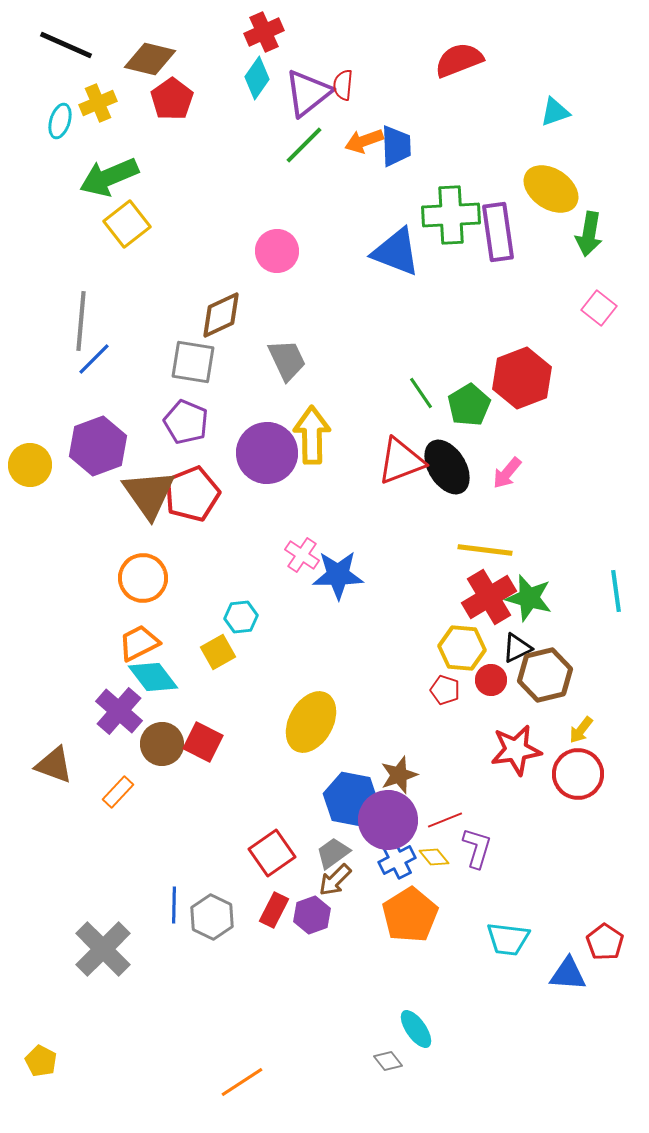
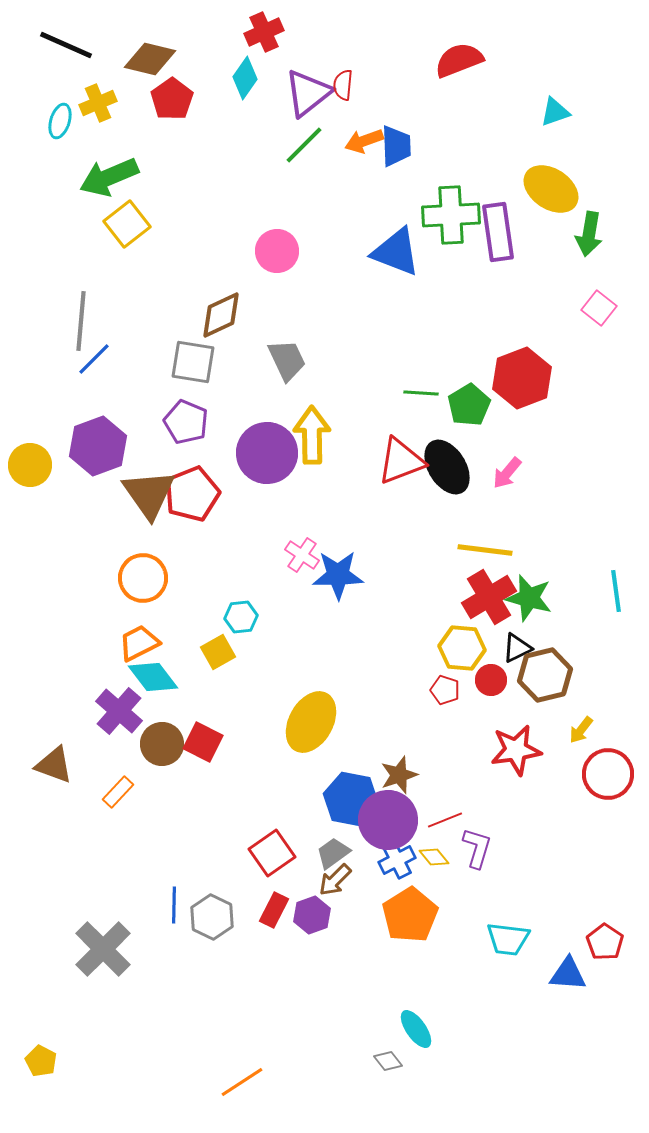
cyan diamond at (257, 78): moved 12 px left
green line at (421, 393): rotated 52 degrees counterclockwise
red circle at (578, 774): moved 30 px right
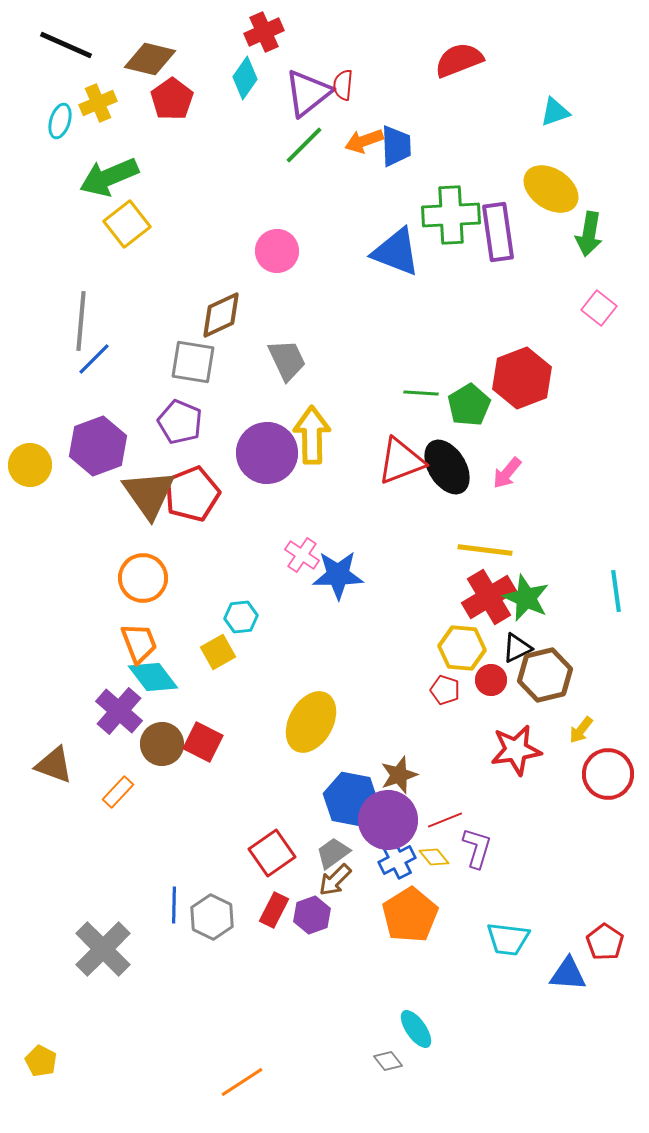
purple pentagon at (186, 422): moved 6 px left
green star at (529, 598): moved 3 px left; rotated 9 degrees clockwise
orange trapezoid at (139, 643): rotated 96 degrees clockwise
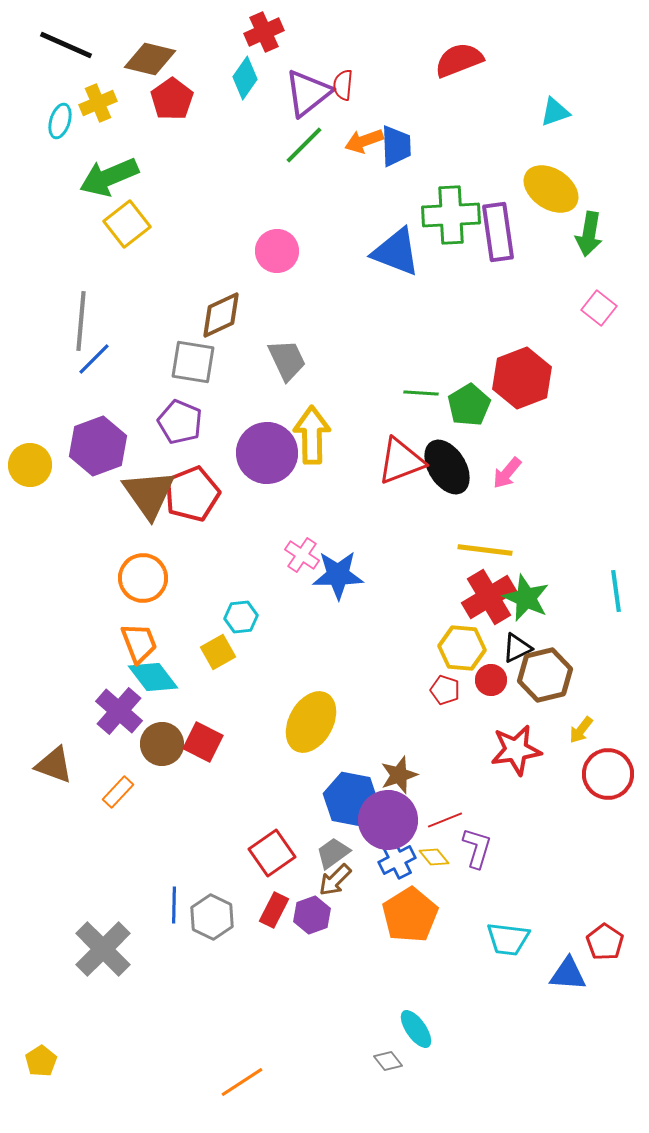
yellow pentagon at (41, 1061): rotated 12 degrees clockwise
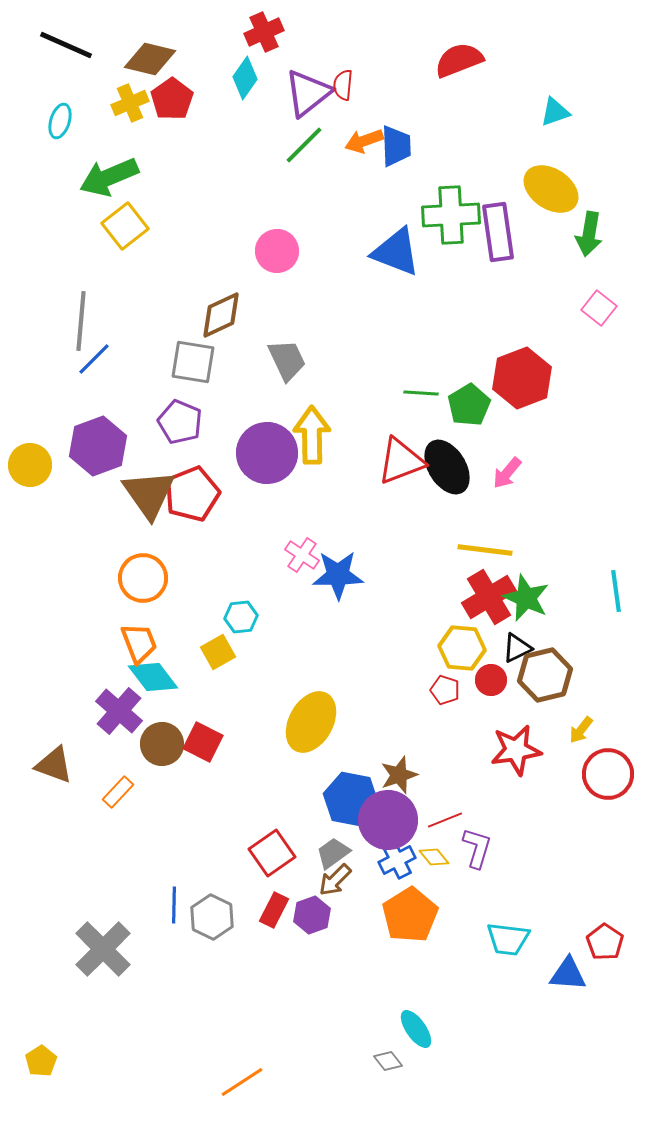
yellow cross at (98, 103): moved 32 px right
yellow square at (127, 224): moved 2 px left, 2 px down
